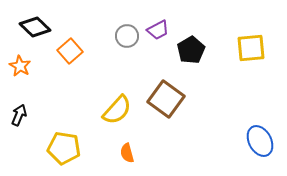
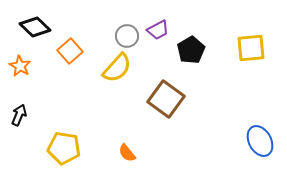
yellow semicircle: moved 42 px up
orange semicircle: rotated 24 degrees counterclockwise
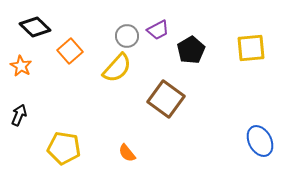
orange star: moved 1 px right
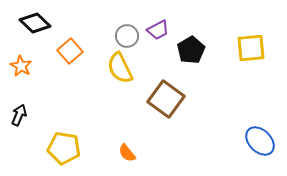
black diamond: moved 4 px up
yellow semicircle: moved 3 px right; rotated 112 degrees clockwise
blue ellipse: rotated 16 degrees counterclockwise
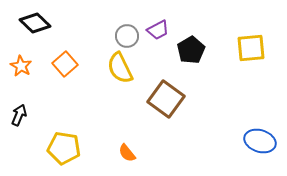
orange square: moved 5 px left, 13 px down
blue ellipse: rotated 28 degrees counterclockwise
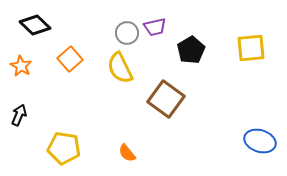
black diamond: moved 2 px down
purple trapezoid: moved 3 px left, 3 px up; rotated 15 degrees clockwise
gray circle: moved 3 px up
orange square: moved 5 px right, 5 px up
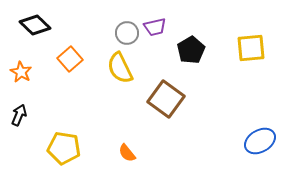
orange star: moved 6 px down
blue ellipse: rotated 48 degrees counterclockwise
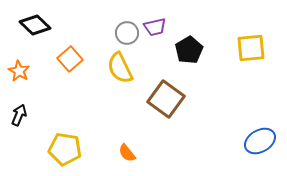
black pentagon: moved 2 px left
orange star: moved 2 px left, 1 px up
yellow pentagon: moved 1 px right, 1 px down
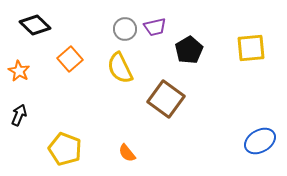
gray circle: moved 2 px left, 4 px up
yellow pentagon: rotated 12 degrees clockwise
